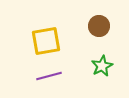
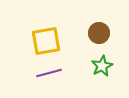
brown circle: moved 7 px down
purple line: moved 3 px up
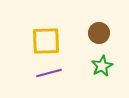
yellow square: rotated 8 degrees clockwise
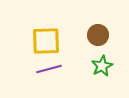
brown circle: moved 1 px left, 2 px down
purple line: moved 4 px up
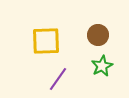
purple line: moved 9 px right, 10 px down; rotated 40 degrees counterclockwise
